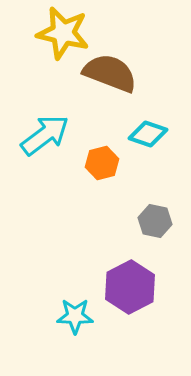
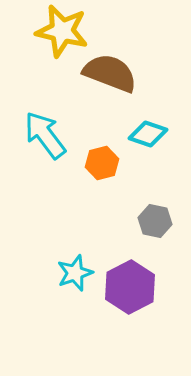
yellow star: moved 1 px left, 2 px up
cyan arrow: rotated 90 degrees counterclockwise
cyan star: moved 43 px up; rotated 21 degrees counterclockwise
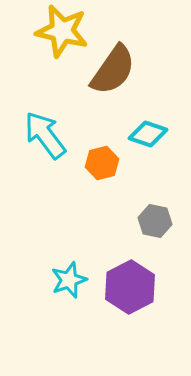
brown semicircle: moved 3 px right, 3 px up; rotated 104 degrees clockwise
cyan star: moved 6 px left, 7 px down
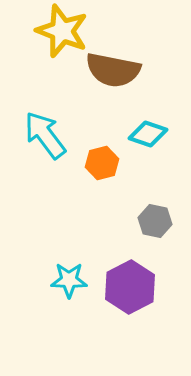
yellow star: rotated 8 degrees clockwise
brown semicircle: rotated 66 degrees clockwise
cyan star: rotated 21 degrees clockwise
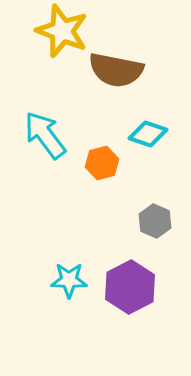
brown semicircle: moved 3 px right
gray hexagon: rotated 12 degrees clockwise
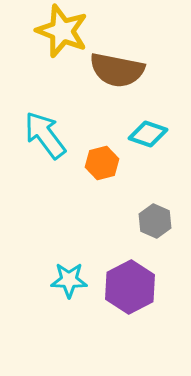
brown semicircle: moved 1 px right
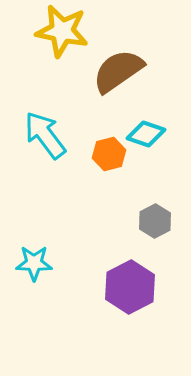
yellow star: rotated 10 degrees counterclockwise
brown semicircle: moved 1 px right, 1 px down; rotated 134 degrees clockwise
cyan diamond: moved 2 px left
orange hexagon: moved 7 px right, 9 px up
gray hexagon: rotated 8 degrees clockwise
cyan star: moved 35 px left, 17 px up
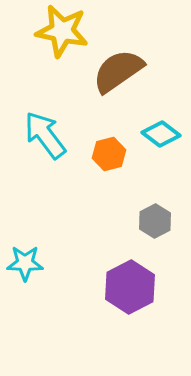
cyan diamond: moved 15 px right; rotated 18 degrees clockwise
cyan star: moved 9 px left
